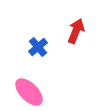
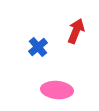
pink ellipse: moved 28 px right, 2 px up; rotated 40 degrees counterclockwise
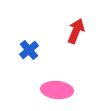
blue cross: moved 9 px left, 3 px down
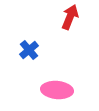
red arrow: moved 6 px left, 14 px up
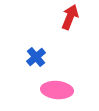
blue cross: moved 7 px right, 7 px down
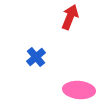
pink ellipse: moved 22 px right
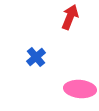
pink ellipse: moved 1 px right, 1 px up
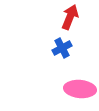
blue cross: moved 26 px right, 9 px up; rotated 12 degrees clockwise
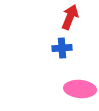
blue cross: rotated 24 degrees clockwise
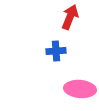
blue cross: moved 6 px left, 3 px down
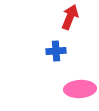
pink ellipse: rotated 8 degrees counterclockwise
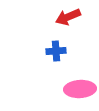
red arrow: moved 2 px left; rotated 135 degrees counterclockwise
